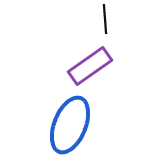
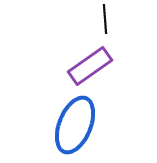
blue ellipse: moved 5 px right
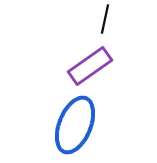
black line: rotated 16 degrees clockwise
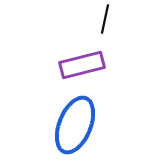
purple rectangle: moved 8 px left, 1 px up; rotated 21 degrees clockwise
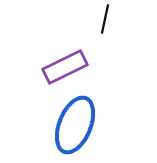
purple rectangle: moved 17 px left, 2 px down; rotated 12 degrees counterclockwise
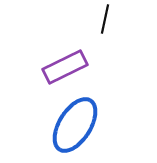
blue ellipse: rotated 10 degrees clockwise
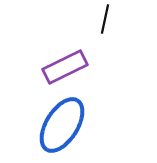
blue ellipse: moved 13 px left
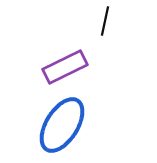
black line: moved 2 px down
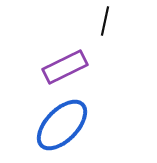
blue ellipse: rotated 12 degrees clockwise
